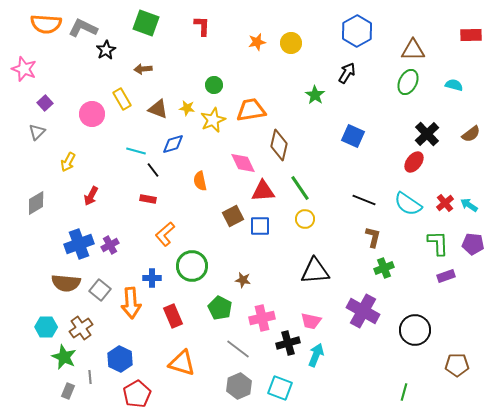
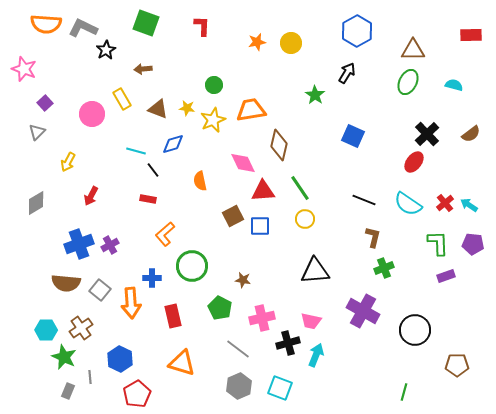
red rectangle at (173, 316): rotated 10 degrees clockwise
cyan hexagon at (46, 327): moved 3 px down
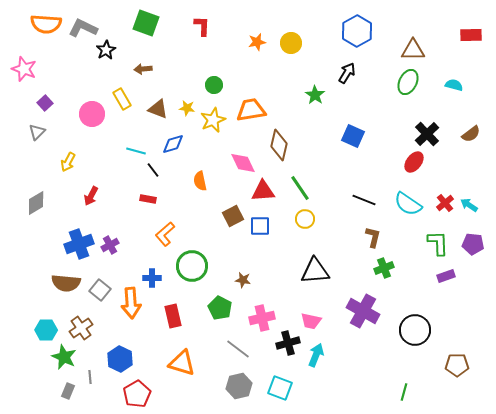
gray hexagon at (239, 386): rotated 10 degrees clockwise
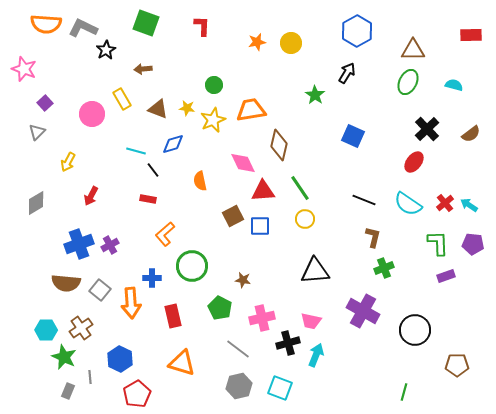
black cross at (427, 134): moved 5 px up
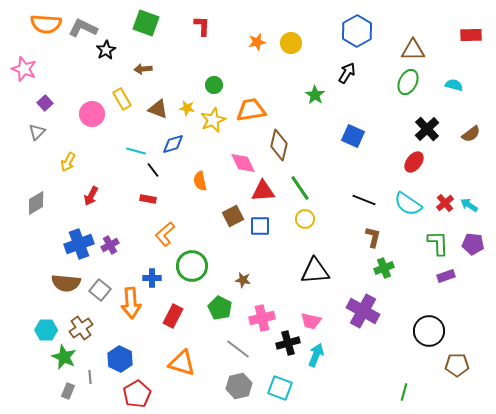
red rectangle at (173, 316): rotated 40 degrees clockwise
black circle at (415, 330): moved 14 px right, 1 px down
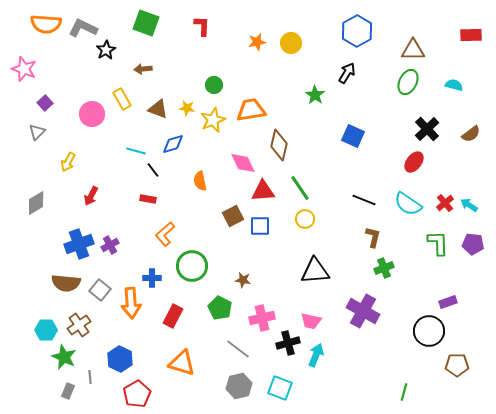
purple rectangle at (446, 276): moved 2 px right, 26 px down
brown cross at (81, 328): moved 2 px left, 3 px up
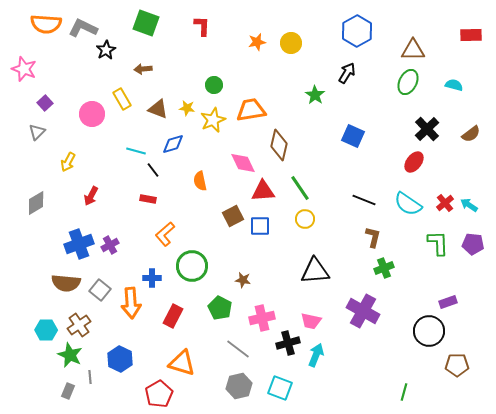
green star at (64, 357): moved 6 px right, 2 px up
red pentagon at (137, 394): moved 22 px right
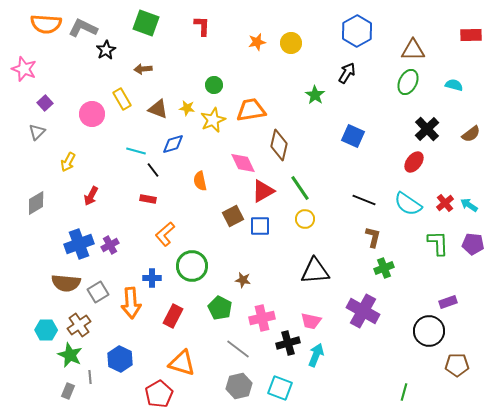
red triangle at (263, 191): rotated 25 degrees counterclockwise
gray square at (100, 290): moved 2 px left, 2 px down; rotated 20 degrees clockwise
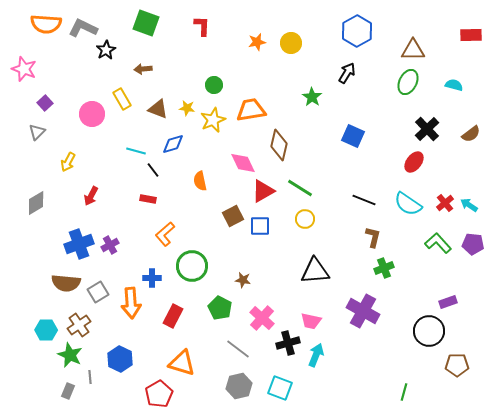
green star at (315, 95): moved 3 px left, 2 px down
green line at (300, 188): rotated 24 degrees counterclockwise
green L-shape at (438, 243): rotated 40 degrees counterclockwise
pink cross at (262, 318): rotated 35 degrees counterclockwise
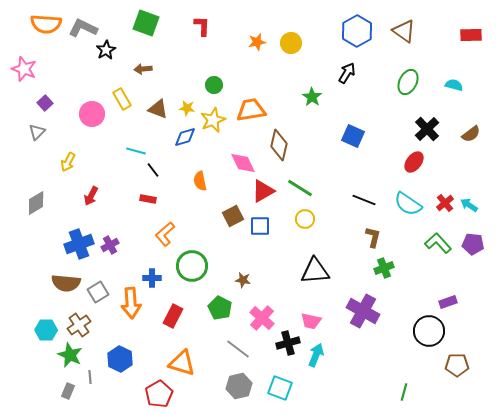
brown triangle at (413, 50): moved 9 px left, 19 px up; rotated 35 degrees clockwise
blue diamond at (173, 144): moved 12 px right, 7 px up
